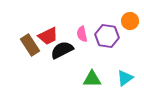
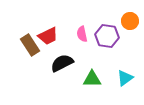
black semicircle: moved 13 px down
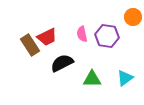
orange circle: moved 3 px right, 4 px up
red trapezoid: moved 1 px left, 1 px down
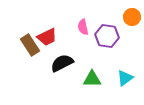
orange circle: moved 1 px left
pink semicircle: moved 1 px right, 7 px up
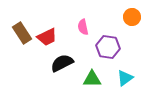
purple hexagon: moved 1 px right, 11 px down
brown rectangle: moved 8 px left, 12 px up
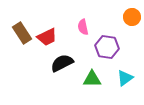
purple hexagon: moved 1 px left
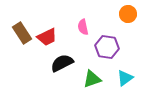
orange circle: moved 4 px left, 3 px up
green triangle: rotated 18 degrees counterclockwise
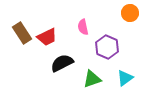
orange circle: moved 2 px right, 1 px up
purple hexagon: rotated 15 degrees clockwise
